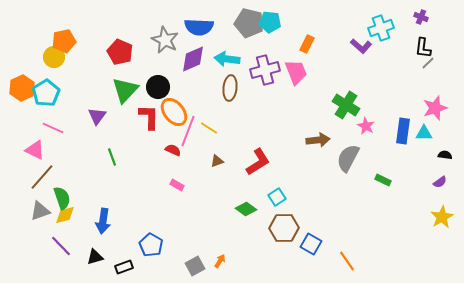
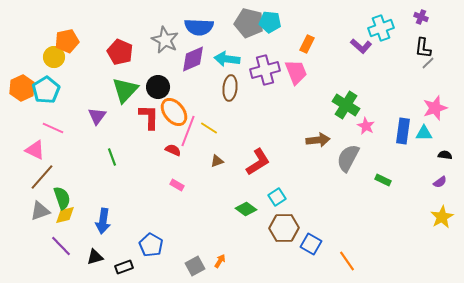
orange pentagon at (64, 41): moved 3 px right
cyan pentagon at (46, 93): moved 3 px up
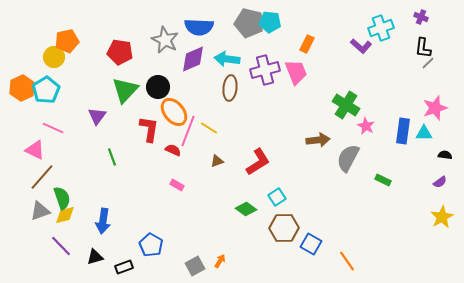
red pentagon at (120, 52): rotated 15 degrees counterclockwise
red L-shape at (149, 117): moved 12 px down; rotated 8 degrees clockwise
